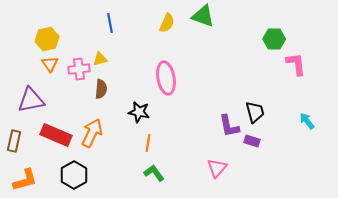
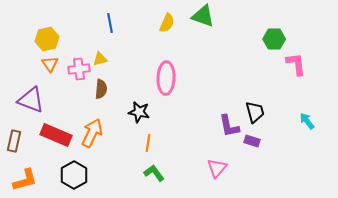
pink ellipse: rotated 12 degrees clockwise
purple triangle: rotated 32 degrees clockwise
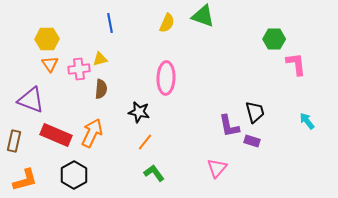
yellow hexagon: rotated 10 degrees clockwise
orange line: moved 3 px left, 1 px up; rotated 30 degrees clockwise
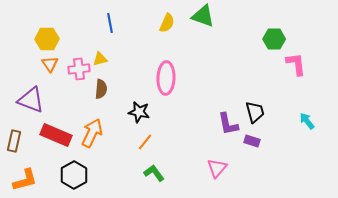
purple L-shape: moved 1 px left, 2 px up
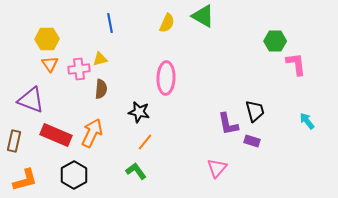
green triangle: rotated 10 degrees clockwise
green hexagon: moved 1 px right, 2 px down
black trapezoid: moved 1 px up
green L-shape: moved 18 px left, 2 px up
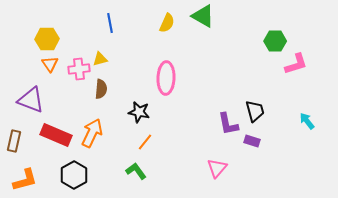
pink L-shape: rotated 80 degrees clockwise
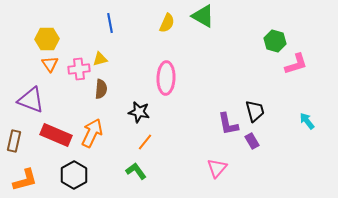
green hexagon: rotated 15 degrees clockwise
purple rectangle: rotated 42 degrees clockwise
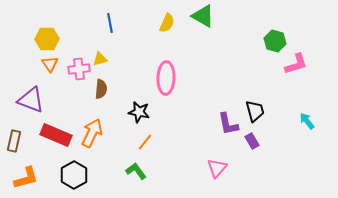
orange L-shape: moved 1 px right, 2 px up
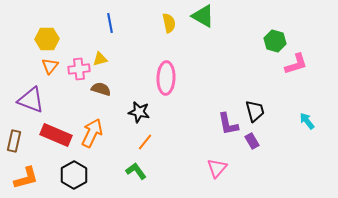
yellow semicircle: moved 2 px right; rotated 36 degrees counterclockwise
orange triangle: moved 2 px down; rotated 12 degrees clockwise
brown semicircle: rotated 78 degrees counterclockwise
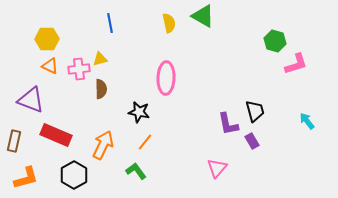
orange triangle: rotated 42 degrees counterclockwise
brown semicircle: rotated 72 degrees clockwise
orange arrow: moved 11 px right, 12 px down
